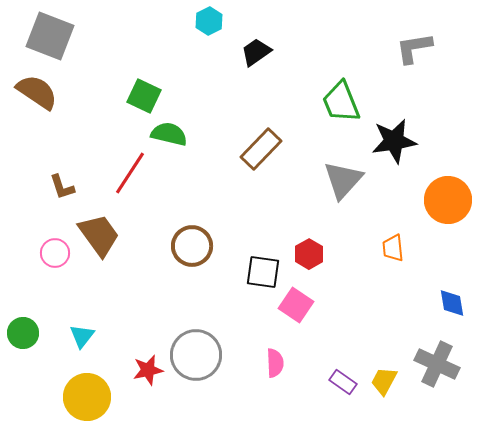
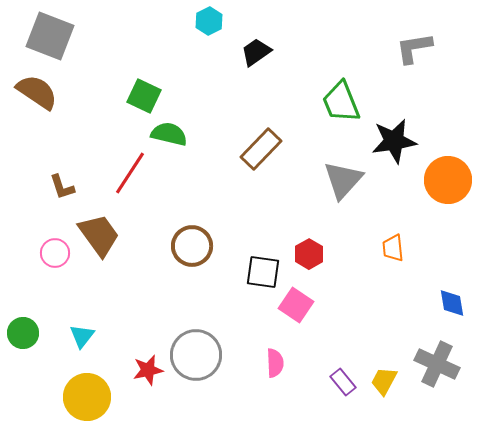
orange circle: moved 20 px up
purple rectangle: rotated 16 degrees clockwise
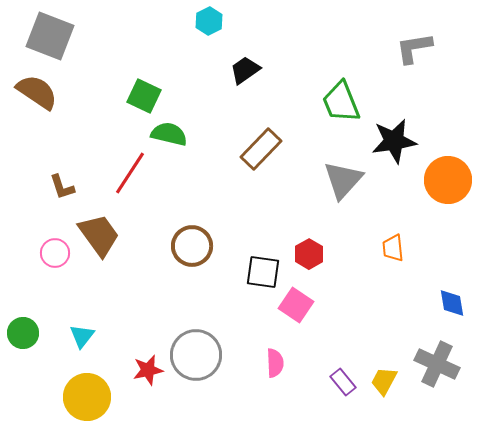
black trapezoid: moved 11 px left, 18 px down
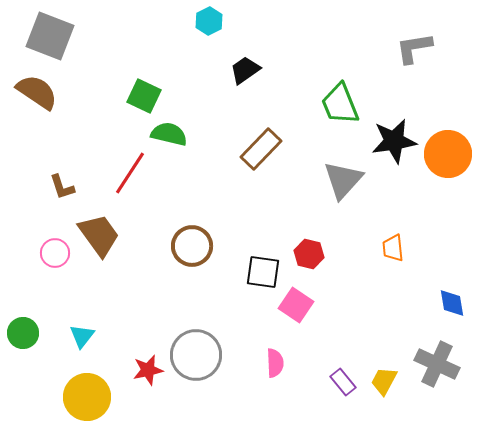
green trapezoid: moved 1 px left, 2 px down
orange circle: moved 26 px up
red hexagon: rotated 16 degrees counterclockwise
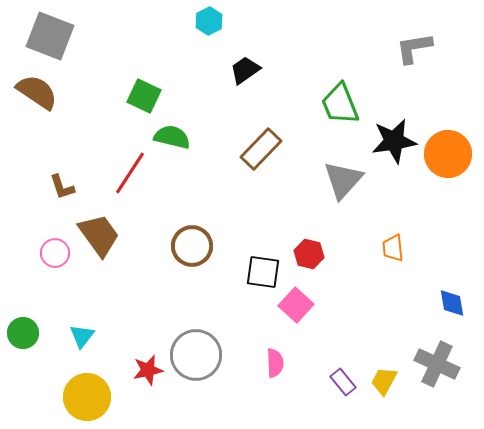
green semicircle: moved 3 px right, 3 px down
pink square: rotated 8 degrees clockwise
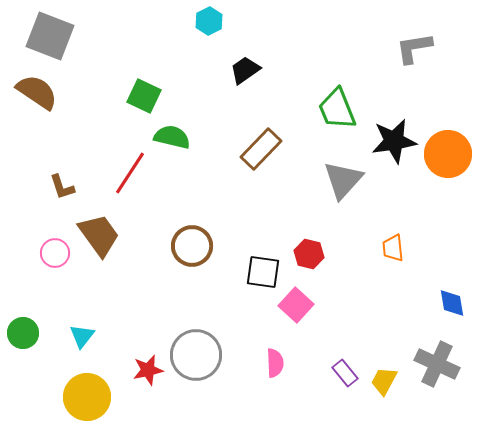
green trapezoid: moved 3 px left, 5 px down
purple rectangle: moved 2 px right, 9 px up
